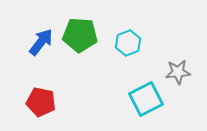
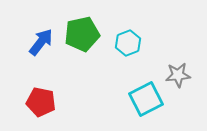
green pentagon: moved 2 px right, 1 px up; rotated 16 degrees counterclockwise
gray star: moved 3 px down
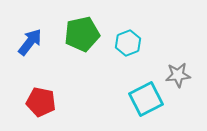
blue arrow: moved 11 px left
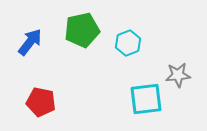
green pentagon: moved 4 px up
cyan square: rotated 20 degrees clockwise
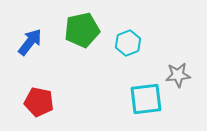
red pentagon: moved 2 px left
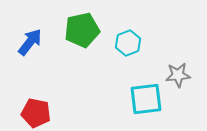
red pentagon: moved 3 px left, 11 px down
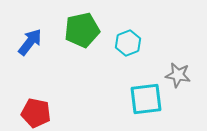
gray star: rotated 15 degrees clockwise
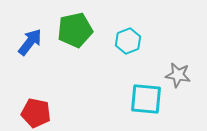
green pentagon: moved 7 px left
cyan hexagon: moved 2 px up
cyan square: rotated 12 degrees clockwise
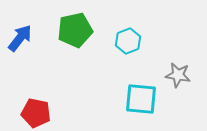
blue arrow: moved 10 px left, 4 px up
cyan square: moved 5 px left
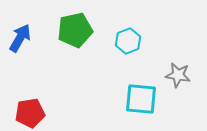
blue arrow: rotated 8 degrees counterclockwise
red pentagon: moved 6 px left; rotated 20 degrees counterclockwise
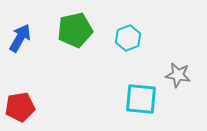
cyan hexagon: moved 3 px up
red pentagon: moved 10 px left, 6 px up
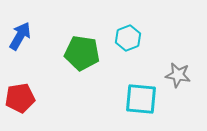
green pentagon: moved 7 px right, 23 px down; rotated 20 degrees clockwise
blue arrow: moved 2 px up
red pentagon: moved 9 px up
